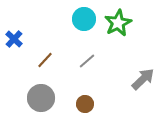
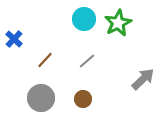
brown circle: moved 2 px left, 5 px up
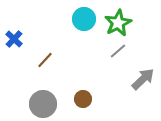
gray line: moved 31 px right, 10 px up
gray circle: moved 2 px right, 6 px down
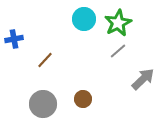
blue cross: rotated 36 degrees clockwise
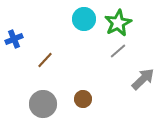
blue cross: rotated 12 degrees counterclockwise
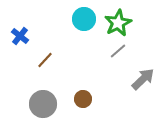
blue cross: moved 6 px right, 3 px up; rotated 30 degrees counterclockwise
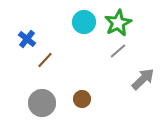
cyan circle: moved 3 px down
blue cross: moved 7 px right, 3 px down
brown circle: moved 1 px left
gray circle: moved 1 px left, 1 px up
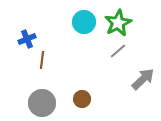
blue cross: rotated 30 degrees clockwise
brown line: moved 3 px left; rotated 36 degrees counterclockwise
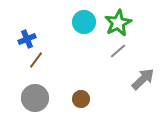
brown line: moved 6 px left; rotated 30 degrees clockwise
brown circle: moved 1 px left
gray circle: moved 7 px left, 5 px up
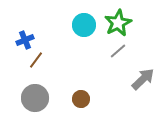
cyan circle: moved 3 px down
blue cross: moved 2 px left, 1 px down
